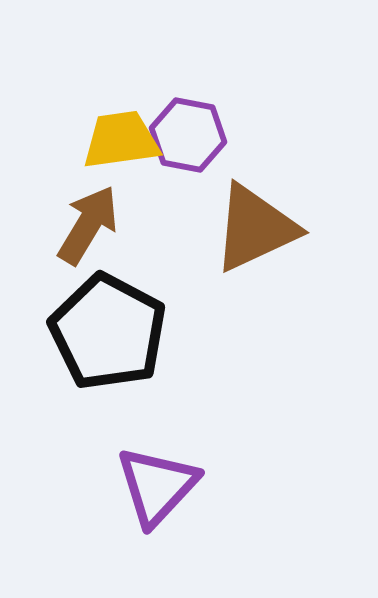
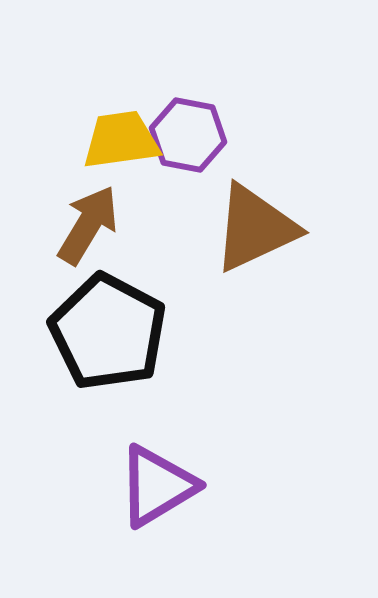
purple triangle: rotated 16 degrees clockwise
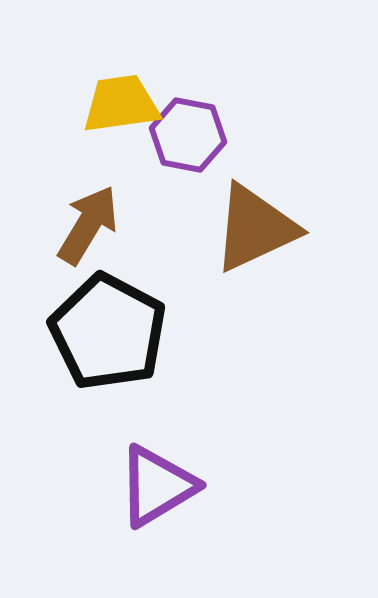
yellow trapezoid: moved 36 px up
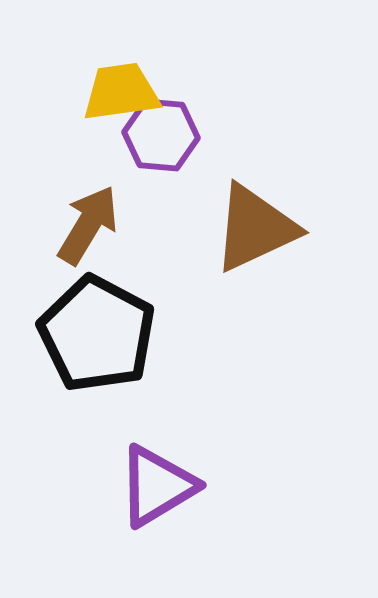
yellow trapezoid: moved 12 px up
purple hexagon: moved 27 px left; rotated 6 degrees counterclockwise
black pentagon: moved 11 px left, 2 px down
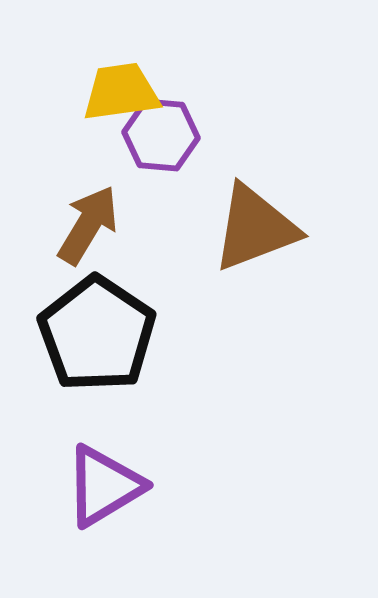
brown triangle: rotated 4 degrees clockwise
black pentagon: rotated 6 degrees clockwise
purple triangle: moved 53 px left
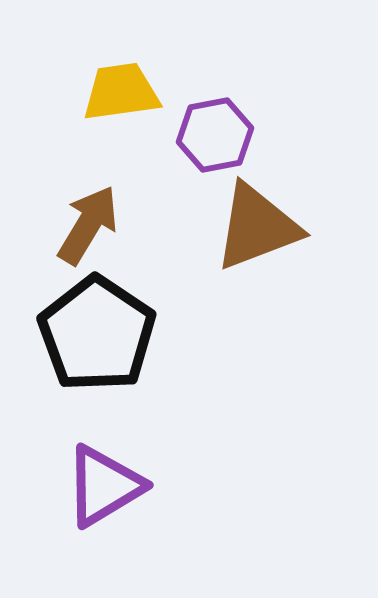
purple hexagon: moved 54 px right; rotated 16 degrees counterclockwise
brown triangle: moved 2 px right, 1 px up
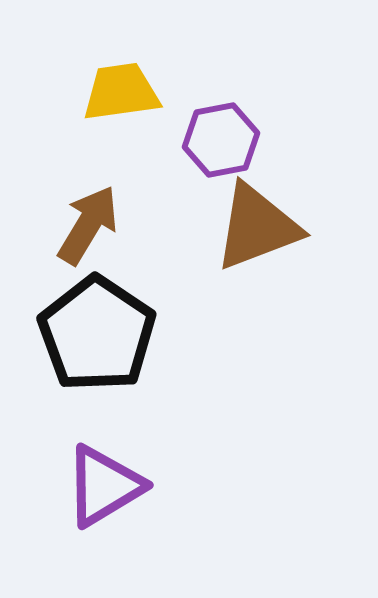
purple hexagon: moved 6 px right, 5 px down
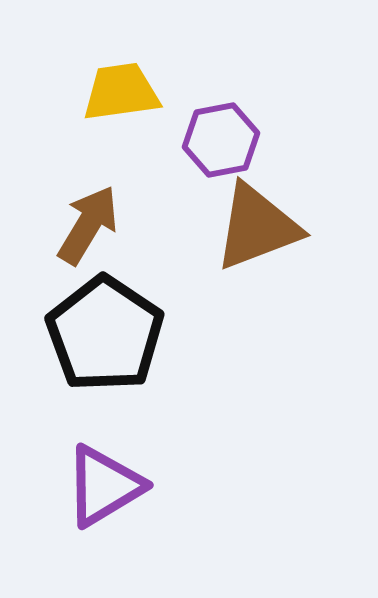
black pentagon: moved 8 px right
